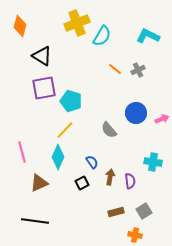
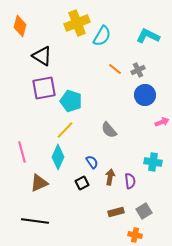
blue circle: moved 9 px right, 18 px up
pink arrow: moved 3 px down
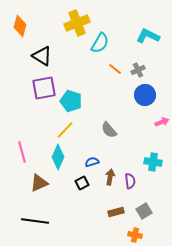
cyan semicircle: moved 2 px left, 7 px down
blue semicircle: rotated 72 degrees counterclockwise
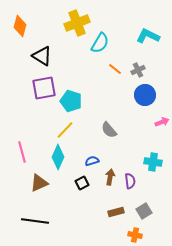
blue semicircle: moved 1 px up
